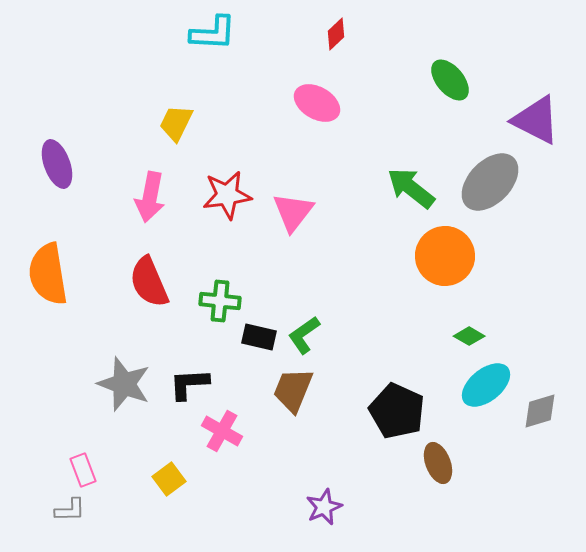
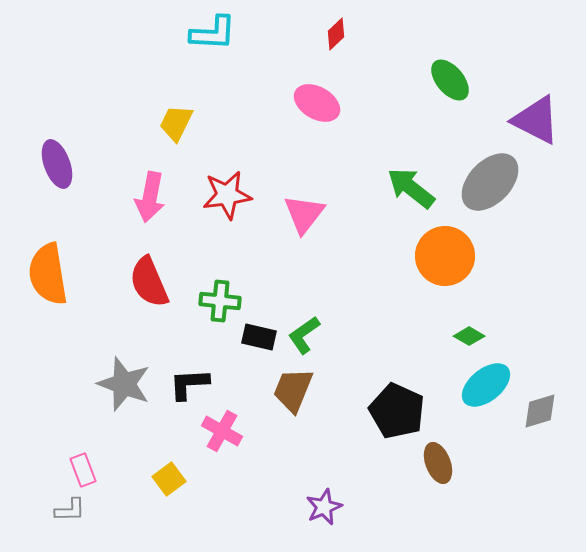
pink triangle: moved 11 px right, 2 px down
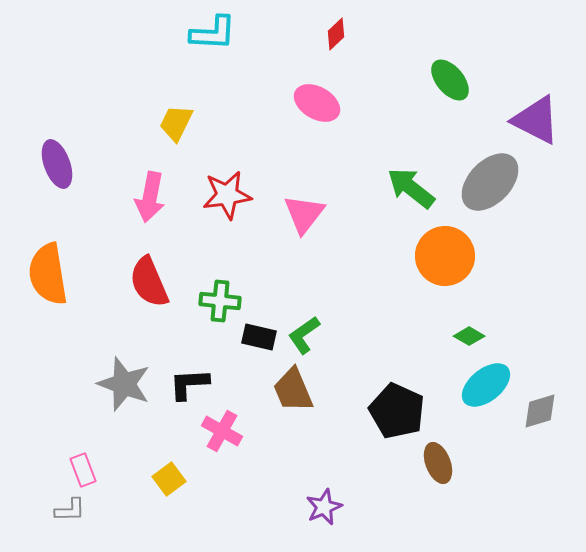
brown trapezoid: rotated 45 degrees counterclockwise
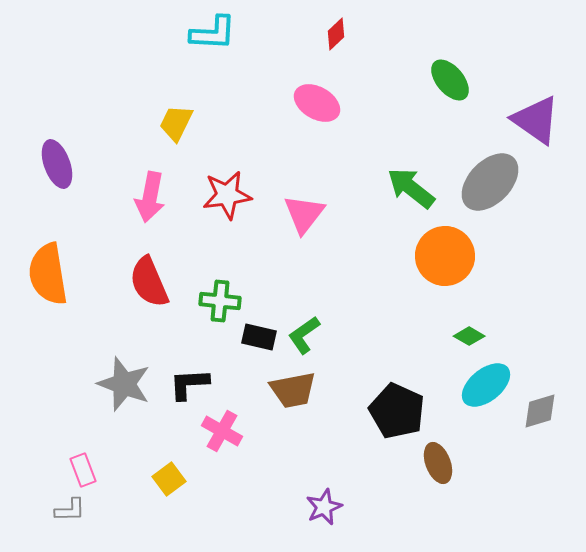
purple triangle: rotated 8 degrees clockwise
brown trapezoid: rotated 78 degrees counterclockwise
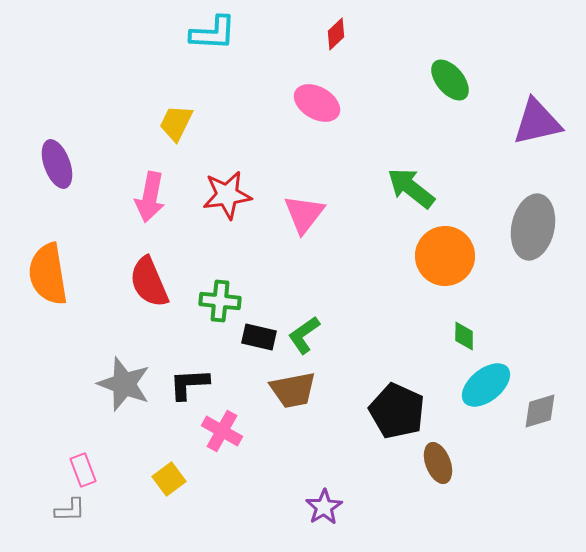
purple triangle: moved 1 px right, 2 px down; rotated 48 degrees counterclockwise
gray ellipse: moved 43 px right, 45 px down; rotated 32 degrees counterclockwise
green diamond: moved 5 px left; rotated 60 degrees clockwise
purple star: rotated 9 degrees counterclockwise
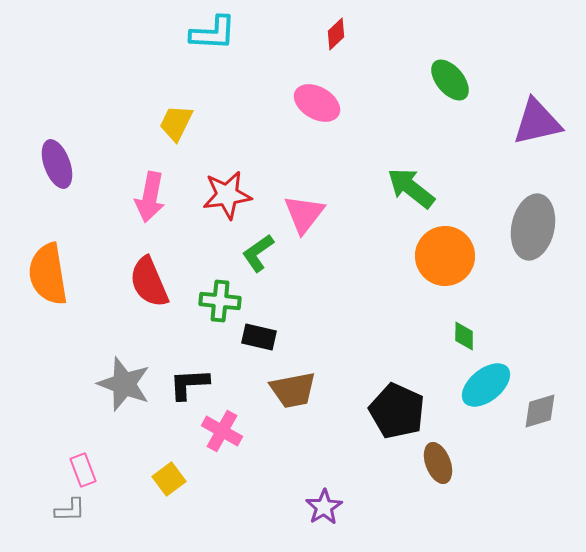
green L-shape: moved 46 px left, 82 px up
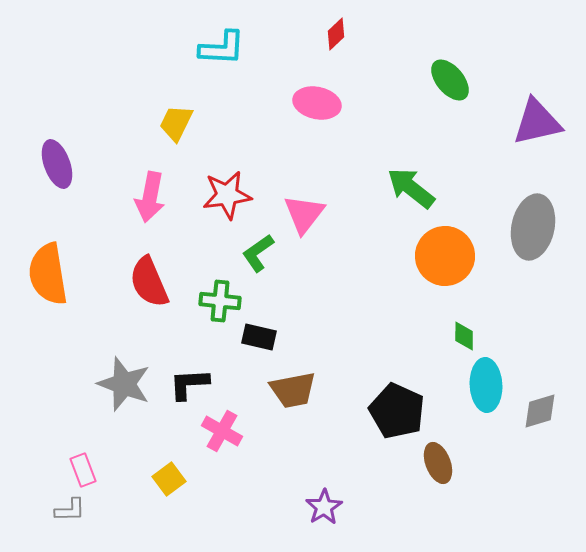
cyan L-shape: moved 9 px right, 15 px down
pink ellipse: rotated 18 degrees counterclockwise
cyan ellipse: rotated 54 degrees counterclockwise
